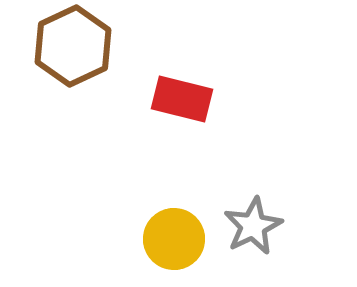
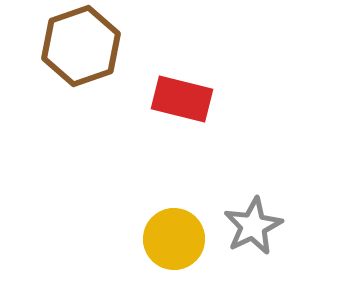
brown hexagon: moved 8 px right; rotated 6 degrees clockwise
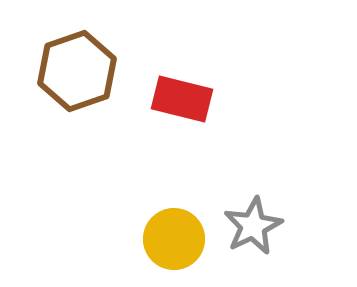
brown hexagon: moved 4 px left, 25 px down
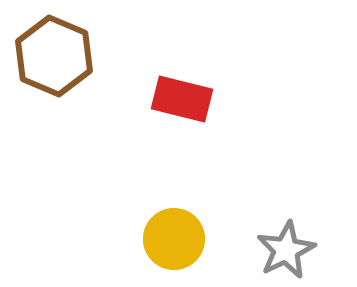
brown hexagon: moved 23 px left, 15 px up; rotated 18 degrees counterclockwise
gray star: moved 33 px right, 24 px down
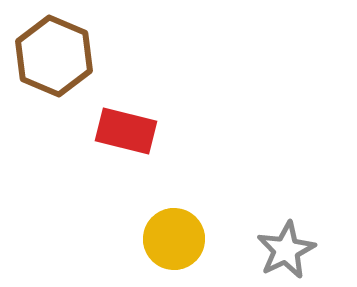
red rectangle: moved 56 px left, 32 px down
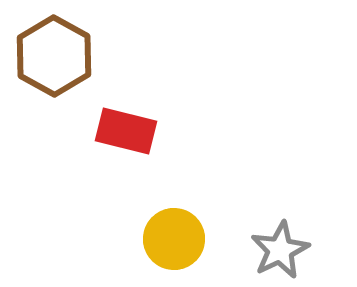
brown hexagon: rotated 6 degrees clockwise
gray star: moved 6 px left
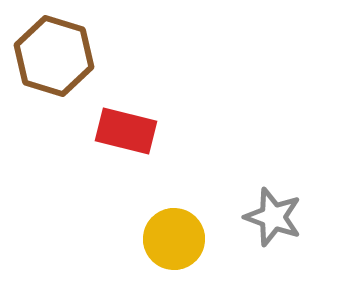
brown hexagon: rotated 12 degrees counterclockwise
gray star: moved 7 px left, 33 px up; rotated 26 degrees counterclockwise
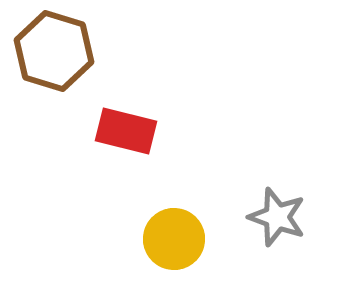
brown hexagon: moved 5 px up
gray star: moved 4 px right
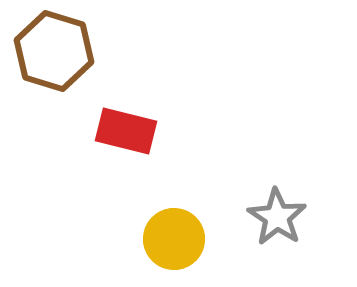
gray star: rotated 14 degrees clockwise
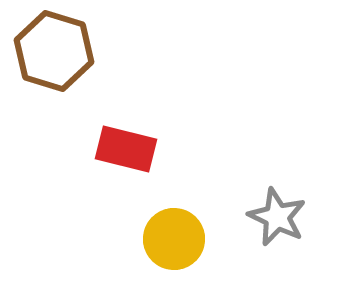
red rectangle: moved 18 px down
gray star: rotated 8 degrees counterclockwise
